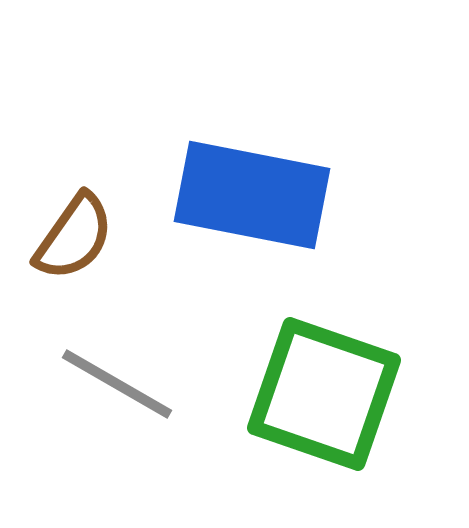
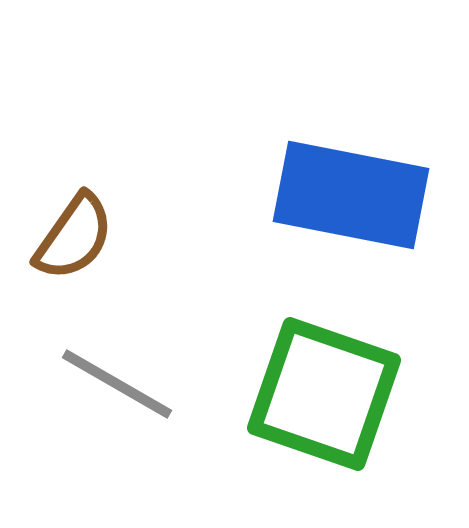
blue rectangle: moved 99 px right
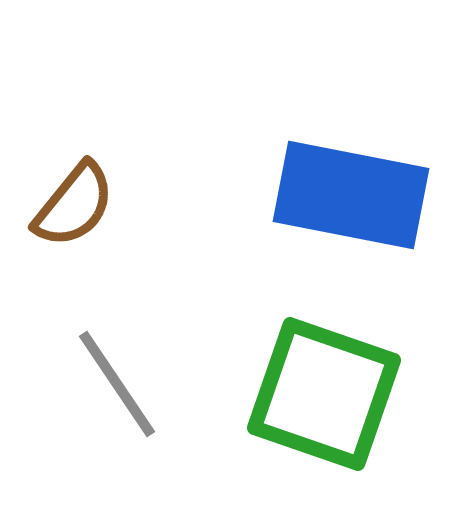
brown semicircle: moved 32 px up; rotated 4 degrees clockwise
gray line: rotated 26 degrees clockwise
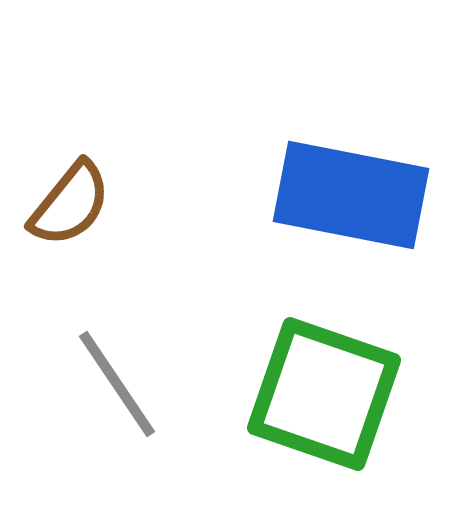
brown semicircle: moved 4 px left, 1 px up
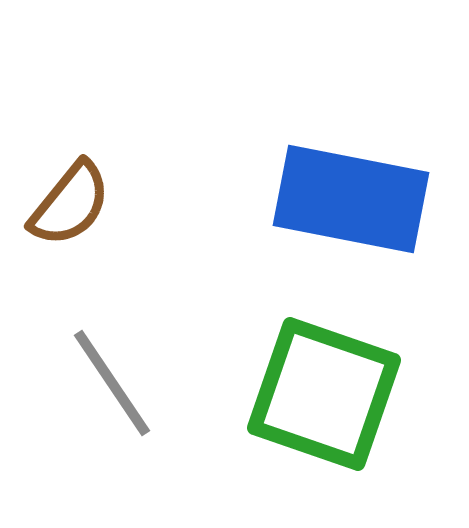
blue rectangle: moved 4 px down
gray line: moved 5 px left, 1 px up
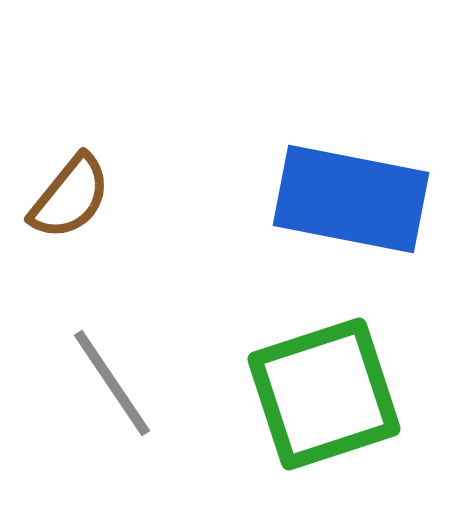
brown semicircle: moved 7 px up
green square: rotated 37 degrees counterclockwise
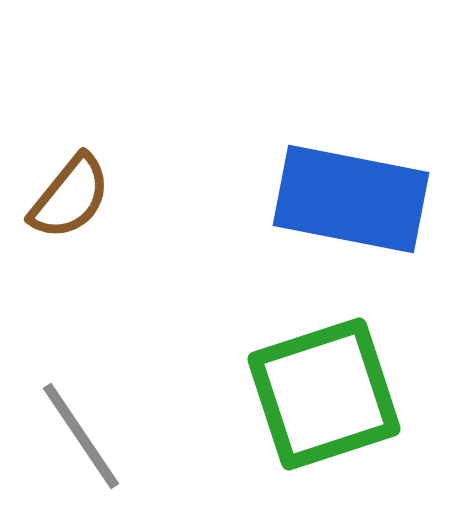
gray line: moved 31 px left, 53 px down
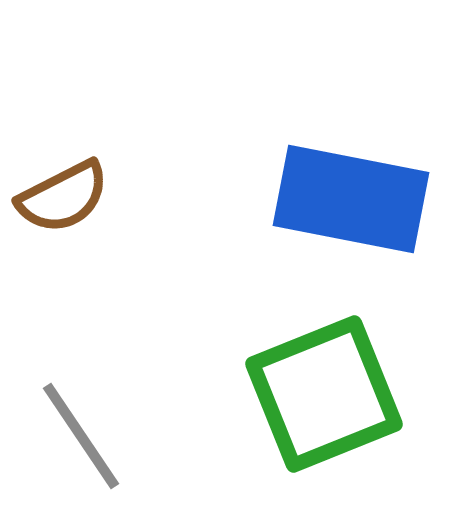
brown semicircle: moved 7 px left; rotated 24 degrees clockwise
green square: rotated 4 degrees counterclockwise
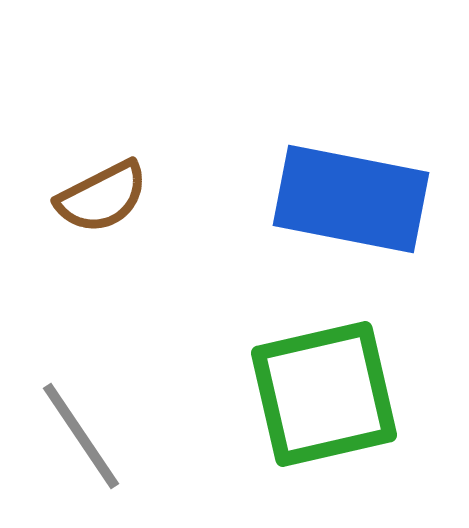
brown semicircle: moved 39 px right
green square: rotated 9 degrees clockwise
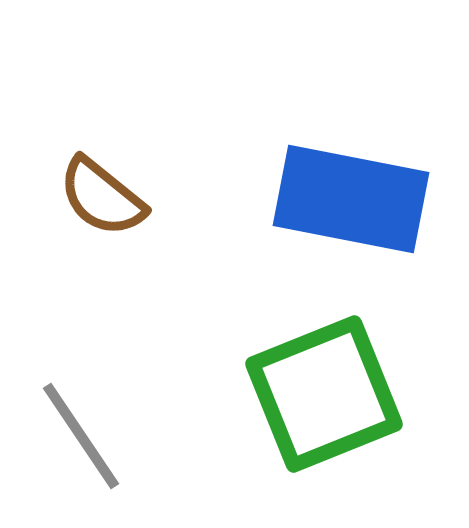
brown semicircle: rotated 66 degrees clockwise
green square: rotated 9 degrees counterclockwise
